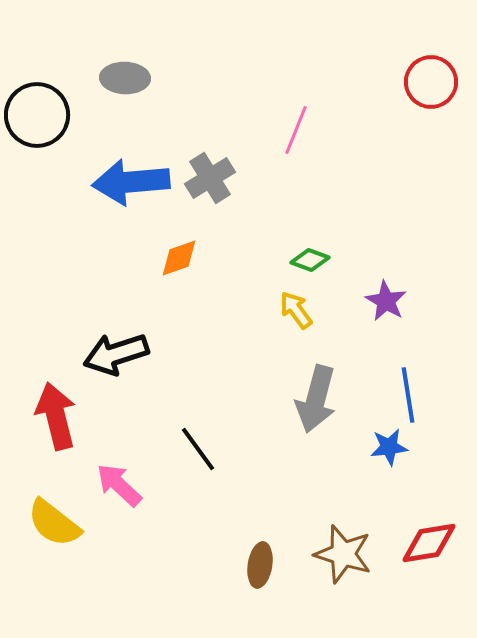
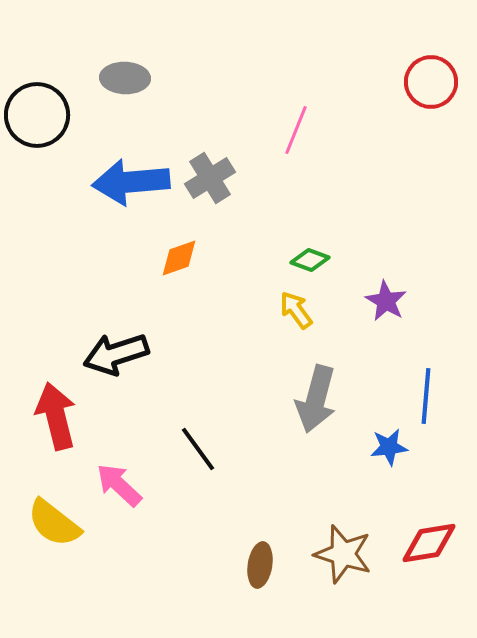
blue line: moved 18 px right, 1 px down; rotated 14 degrees clockwise
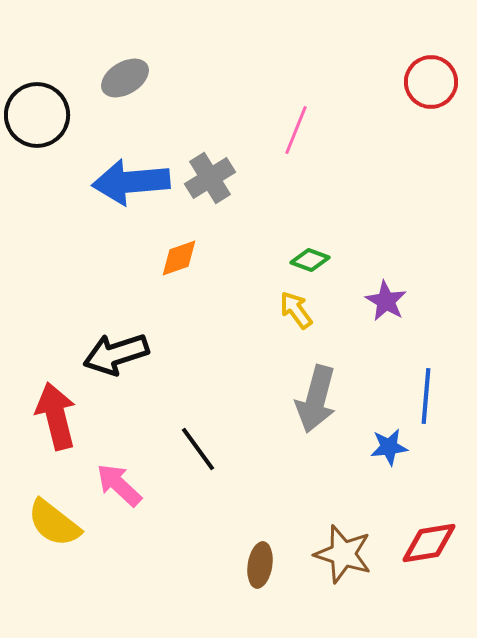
gray ellipse: rotated 33 degrees counterclockwise
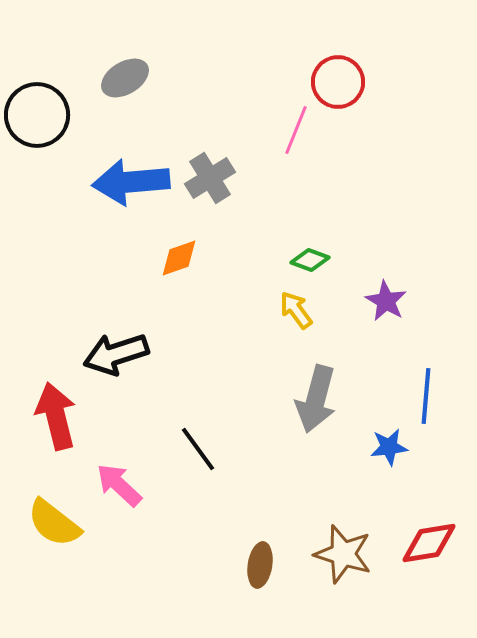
red circle: moved 93 px left
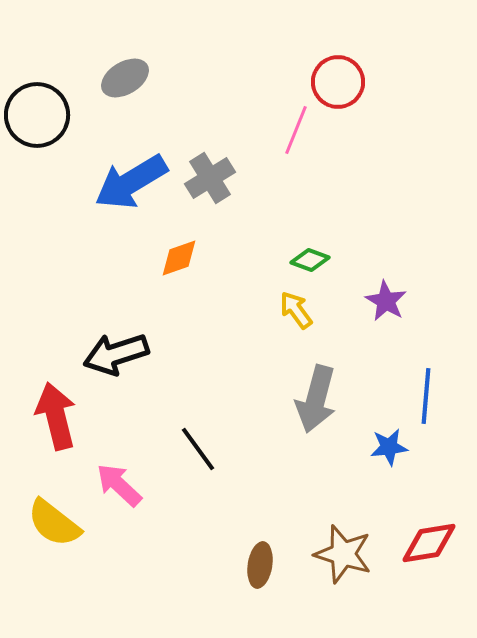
blue arrow: rotated 26 degrees counterclockwise
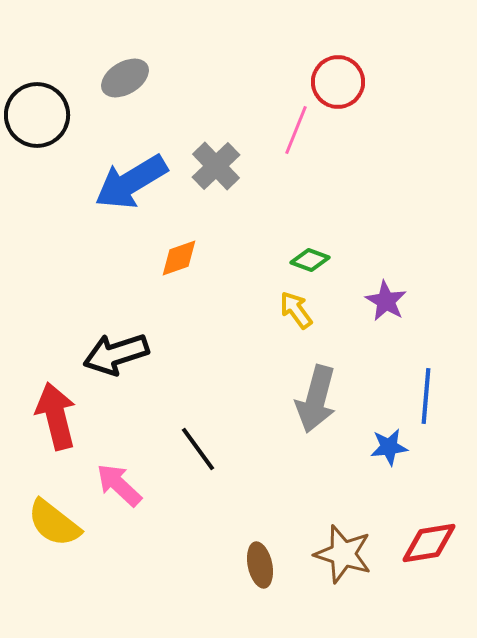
gray cross: moved 6 px right, 12 px up; rotated 12 degrees counterclockwise
brown ellipse: rotated 21 degrees counterclockwise
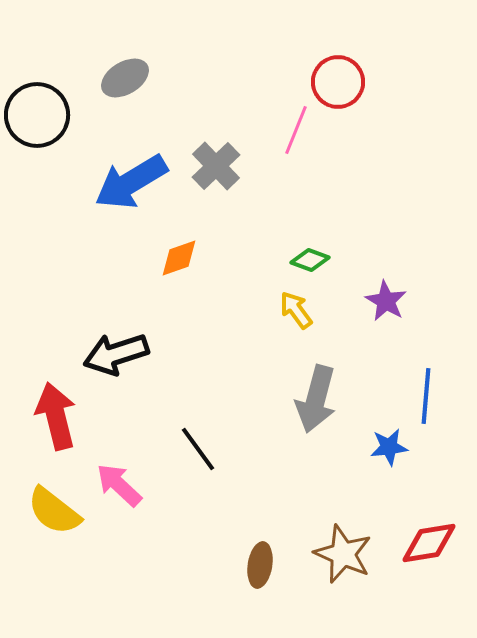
yellow semicircle: moved 12 px up
brown star: rotated 6 degrees clockwise
brown ellipse: rotated 21 degrees clockwise
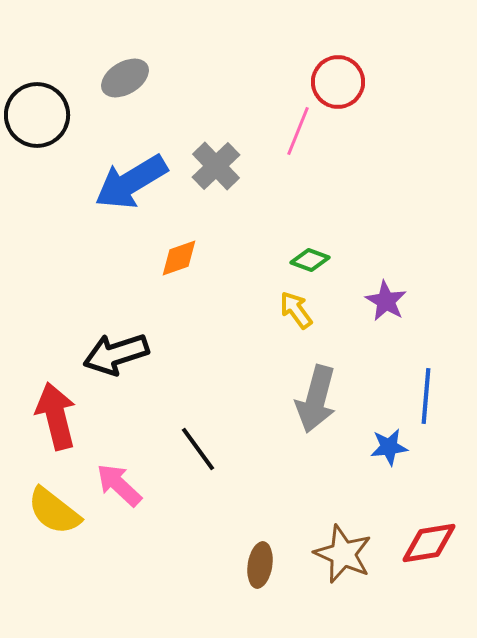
pink line: moved 2 px right, 1 px down
